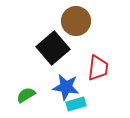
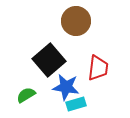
black square: moved 4 px left, 12 px down
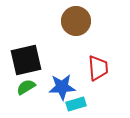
black square: moved 23 px left; rotated 28 degrees clockwise
red trapezoid: rotated 12 degrees counterclockwise
blue star: moved 4 px left; rotated 12 degrees counterclockwise
green semicircle: moved 8 px up
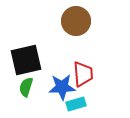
red trapezoid: moved 15 px left, 6 px down
green semicircle: rotated 42 degrees counterclockwise
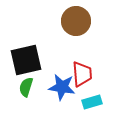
red trapezoid: moved 1 px left
blue star: rotated 12 degrees clockwise
cyan rectangle: moved 16 px right, 2 px up
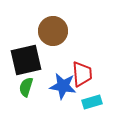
brown circle: moved 23 px left, 10 px down
blue star: moved 1 px right, 1 px up
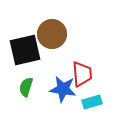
brown circle: moved 1 px left, 3 px down
black square: moved 1 px left, 10 px up
blue star: moved 3 px down
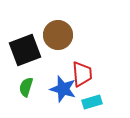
brown circle: moved 6 px right, 1 px down
black square: rotated 8 degrees counterclockwise
blue star: rotated 8 degrees clockwise
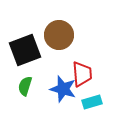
brown circle: moved 1 px right
green semicircle: moved 1 px left, 1 px up
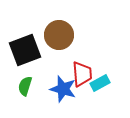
cyan rectangle: moved 8 px right, 19 px up; rotated 12 degrees counterclockwise
